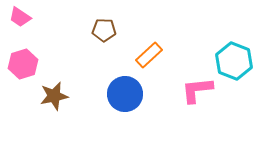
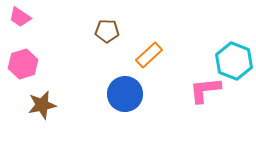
brown pentagon: moved 3 px right, 1 px down
pink L-shape: moved 8 px right
brown star: moved 12 px left, 9 px down
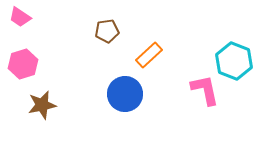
brown pentagon: rotated 10 degrees counterclockwise
pink L-shape: rotated 84 degrees clockwise
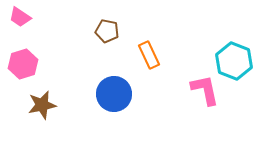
brown pentagon: rotated 20 degrees clockwise
orange rectangle: rotated 72 degrees counterclockwise
blue circle: moved 11 px left
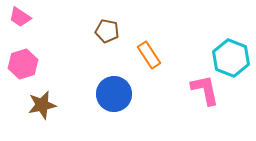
orange rectangle: rotated 8 degrees counterclockwise
cyan hexagon: moved 3 px left, 3 px up
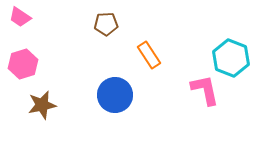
brown pentagon: moved 1 px left, 7 px up; rotated 15 degrees counterclockwise
blue circle: moved 1 px right, 1 px down
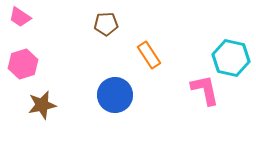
cyan hexagon: rotated 9 degrees counterclockwise
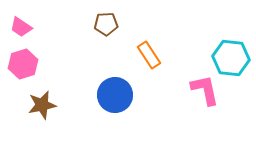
pink trapezoid: moved 1 px right, 10 px down
cyan hexagon: rotated 6 degrees counterclockwise
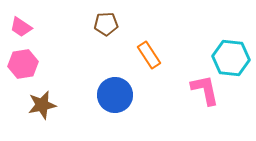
pink hexagon: rotated 8 degrees clockwise
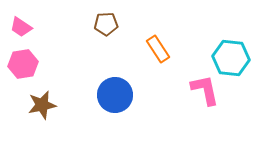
orange rectangle: moved 9 px right, 6 px up
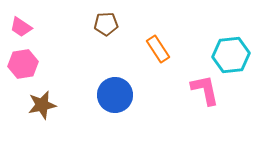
cyan hexagon: moved 3 px up; rotated 12 degrees counterclockwise
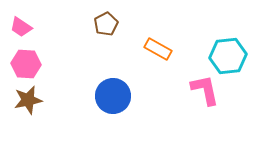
brown pentagon: rotated 25 degrees counterclockwise
orange rectangle: rotated 28 degrees counterclockwise
cyan hexagon: moved 3 px left, 1 px down
pink hexagon: moved 3 px right; rotated 12 degrees clockwise
blue circle: moved 2 px left, 1 px down
brown star: moved 14 px left, 5 px up
